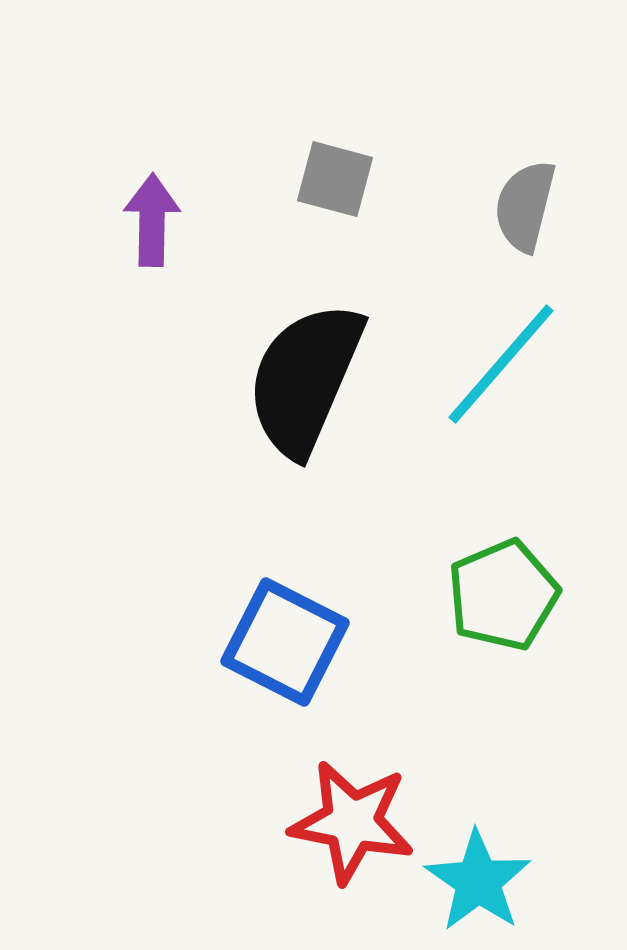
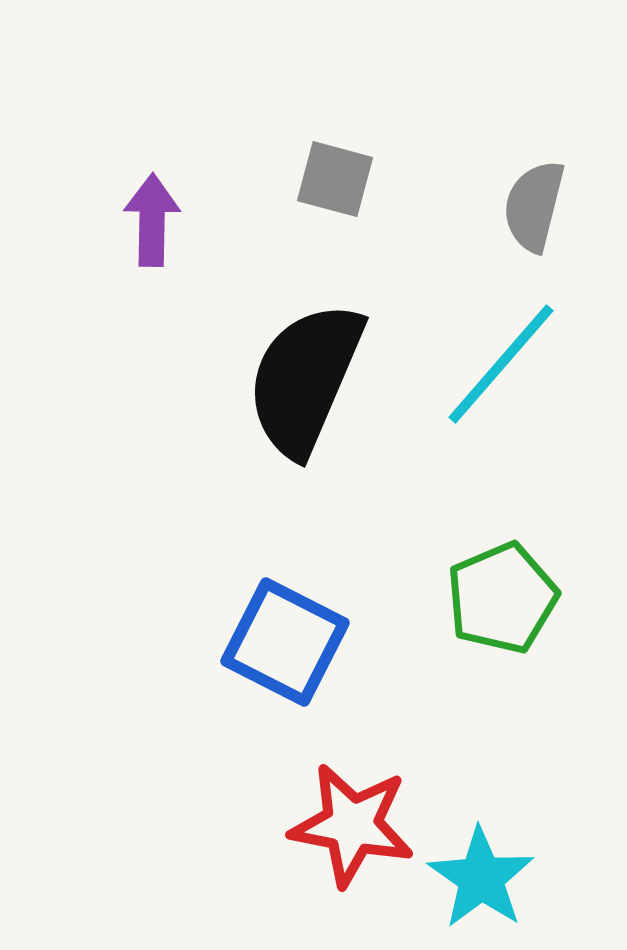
gray semicircle: moved 9 px right
green pentagon: moved 1 px left, 3 px down
red star: moved 3 px down
cyan star: moved 3 px right, 3 px up
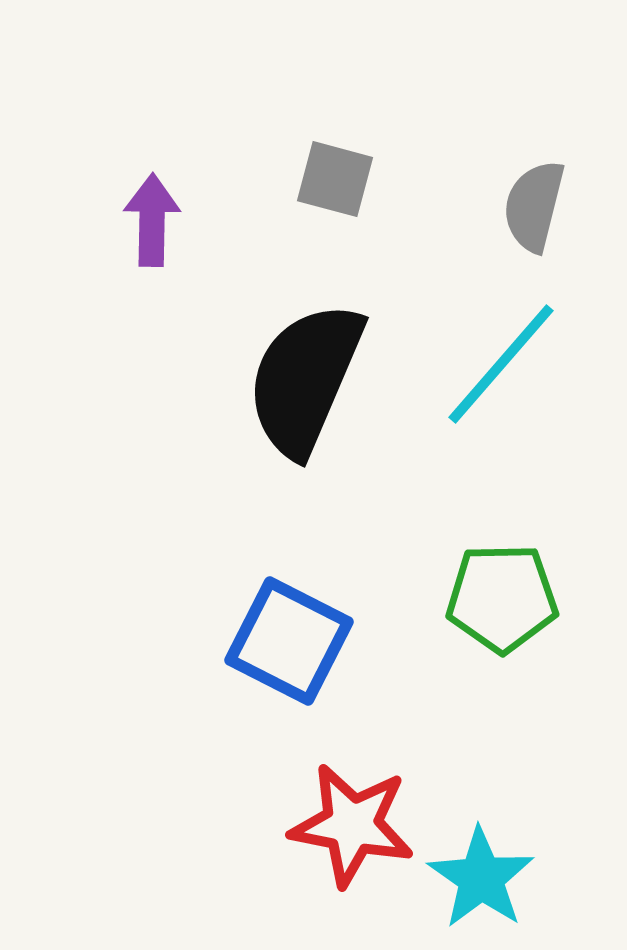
green pentagon: rotated 22 degrees clockwise
blue square: moved 4 px right, 1 px up
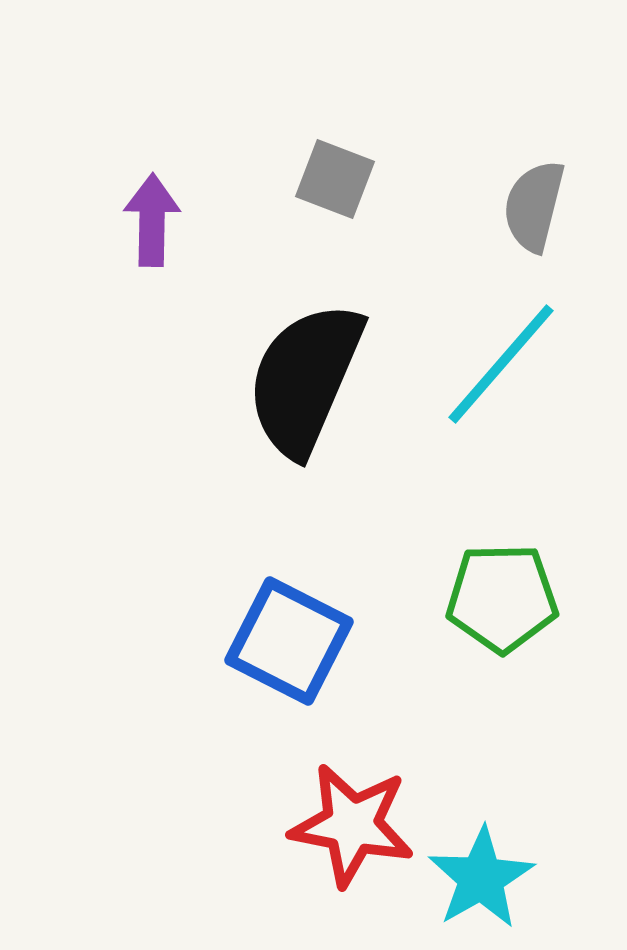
gray square: rotated 6 degrees clockwise
cyan star: rotated 7 degrees clockwise
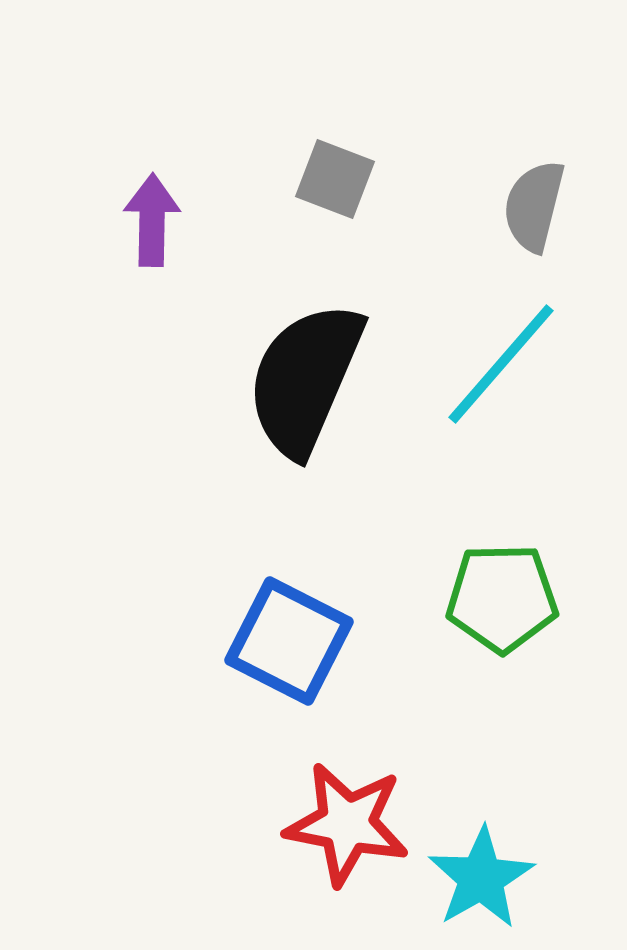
red star: moved 5 px left, 1 px up
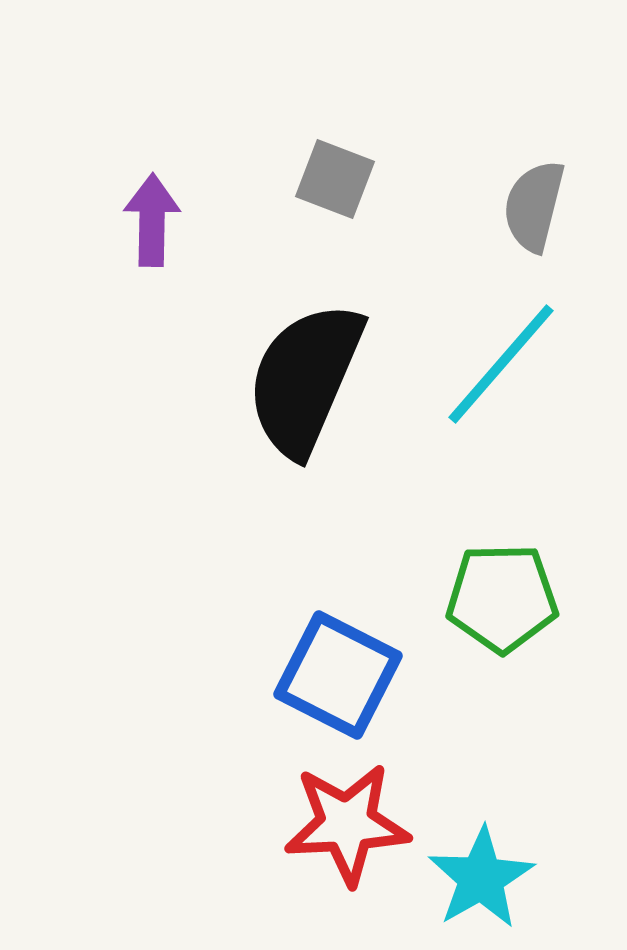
blue square: moved 49 px right, 34 px down
red star: rotated 14 degrees counterclockwise
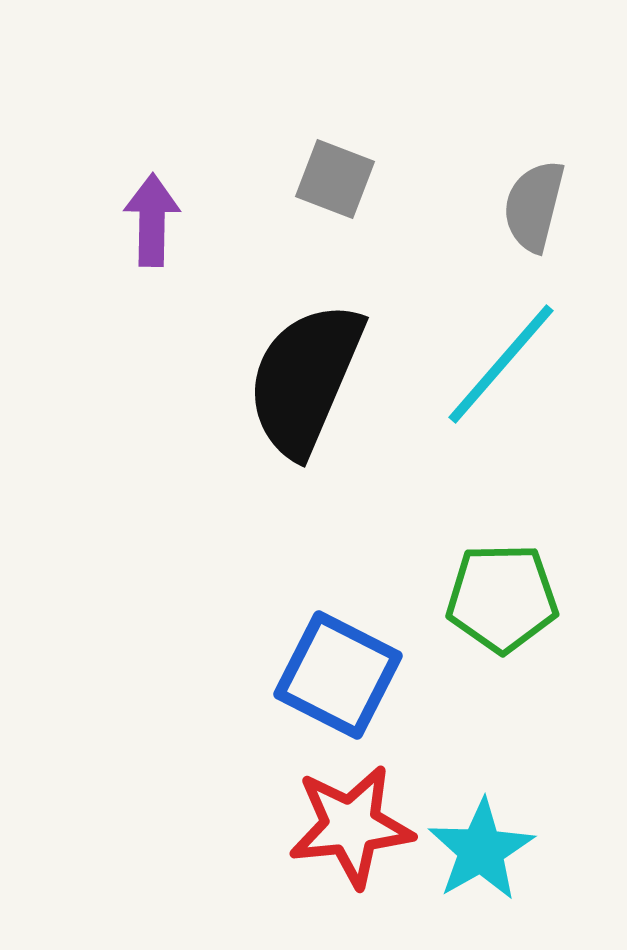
red star: moved 4 px right, 2 px down; rotated 3 degrees counterclockwise
cyan star: moved 28 px up
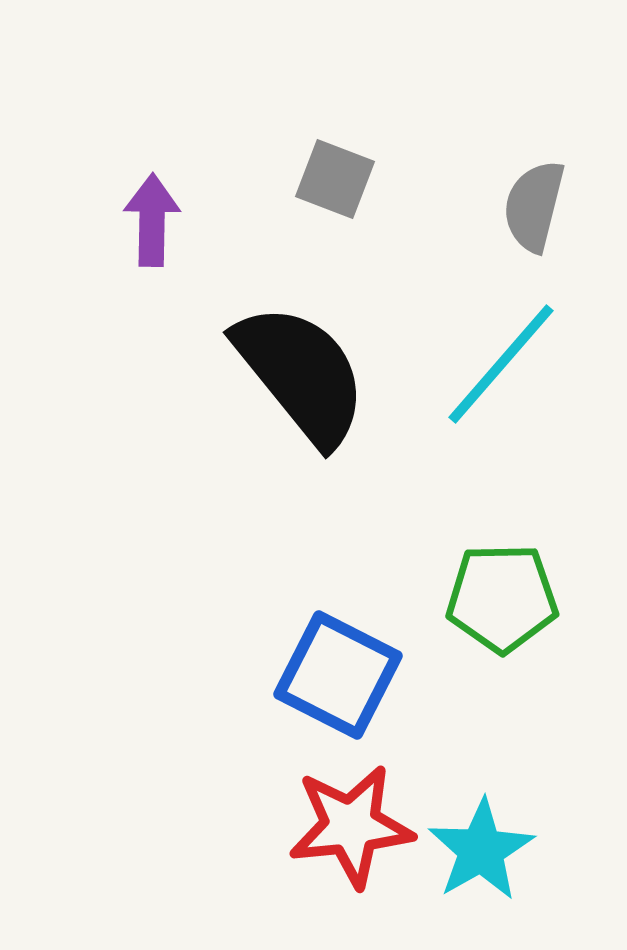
black semicircle: moved 4 px left, 5 px up; rotated 118 degrees clockwise
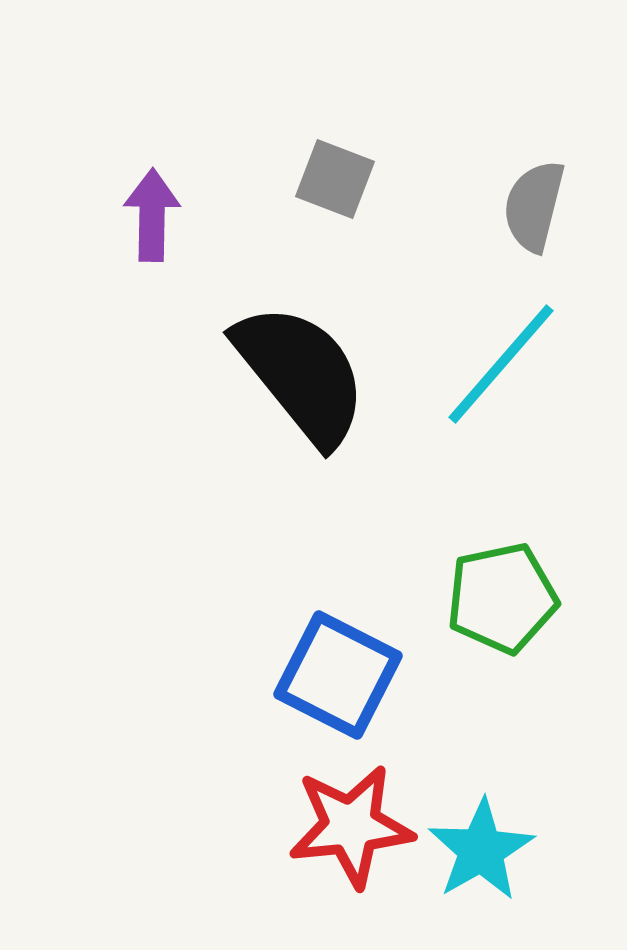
purple arrow: moved 5 px up
green pentagon: rotated 11 degrees counterclockwise
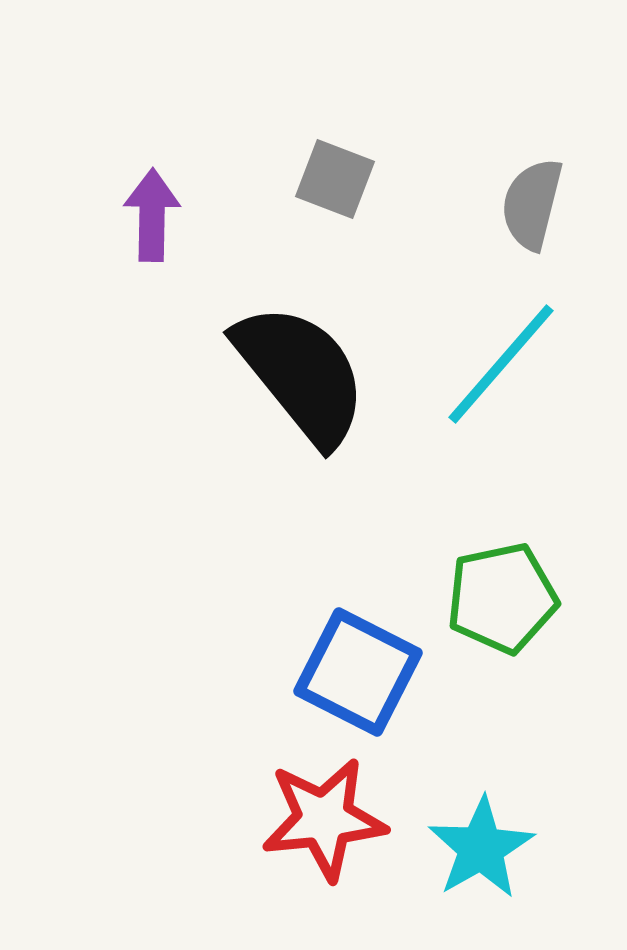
gray semicircle: moved 2 px left, 2 px up
blue square: moved 20 px right, 3 px up
red star: moved 27 px left, 7 px up
cyan star: moved 2 px up
